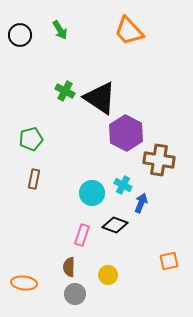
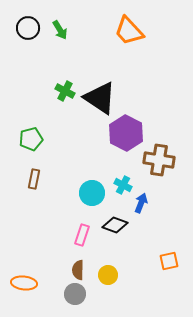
black circle: moved 8 px right, 7 px up
brown semicircle: moved 9 px right, 3 px down
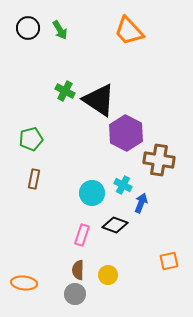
black triangle: moved 1 px left, 2 px down
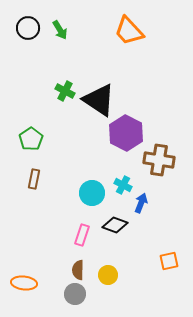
green pentagon: rotated 20 degrees counterclockwise
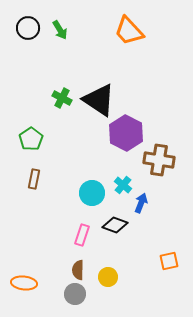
green cross: moved 3 px left, 7 px down
cyan cross: rotated 12 degrees clockwise
yellow circle: moved 2 px down
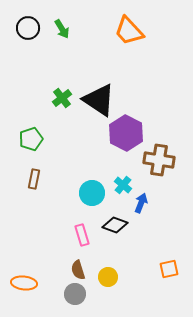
green arrow: moved 2 px right, 1 px up
green cross: rotated 24 degrees clockwise
green pentagon: rotated 15 degrees clockwise
pink rectangle: rotated 35 degrees counterclockwise
orange square: moved 8 px down
brown semicircle: rotated 18 degrees counterclockwise
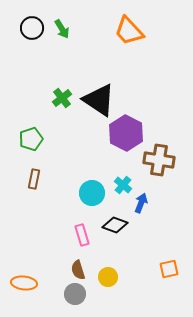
black circle: moved 4 px right
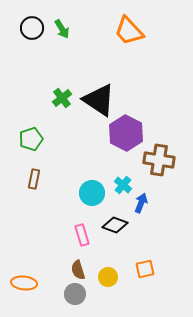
orange square: moved 24 px left
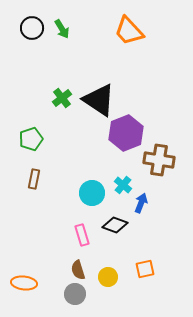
purple hexagon: rotated 12 degrees clockwise
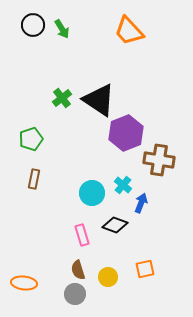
black circle: moved 1 px right, 3 px up
